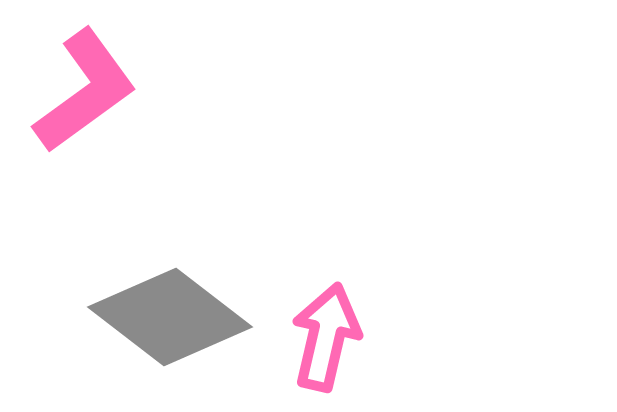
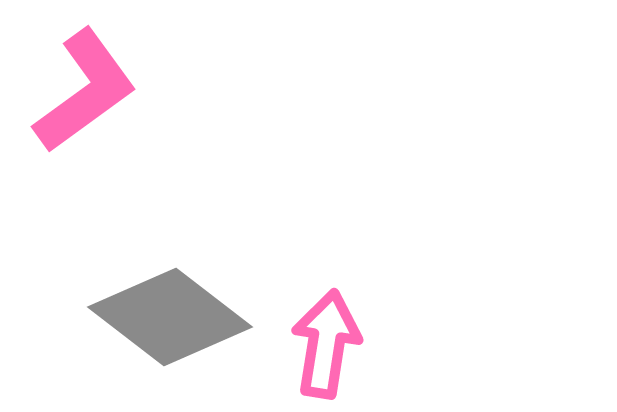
pink arrow: moved 7 px down; rotated 4 degrees counterclockwise
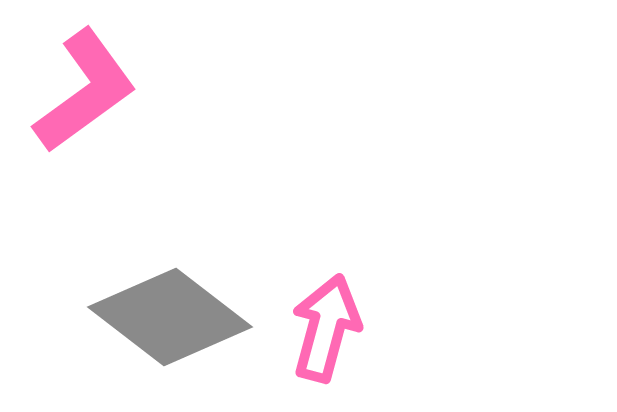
pink arrow: moved 16 px up; rotated 6 degrees clockwise
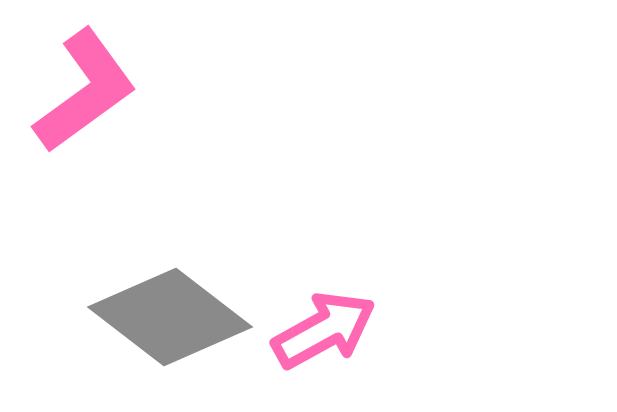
pink arrow: moved 2 px left, 2 px down; rotated 46 degrees clockwise
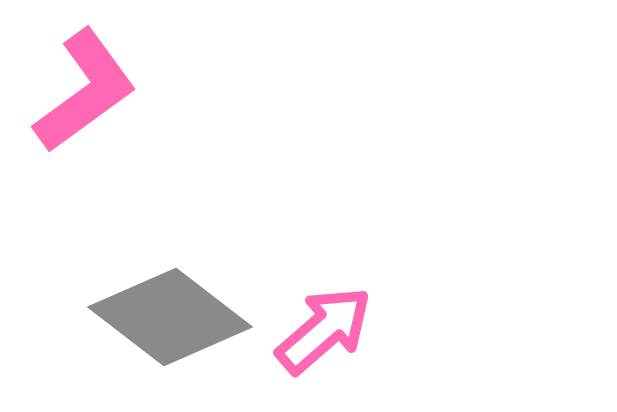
pink arrow: rotated 12 degrees counterclockwise
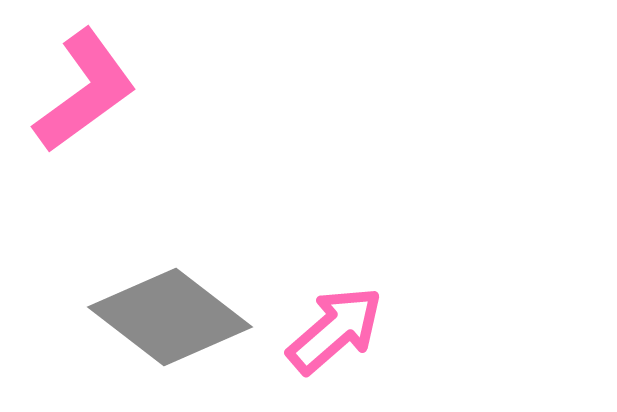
pink arrow: moved 11 px right
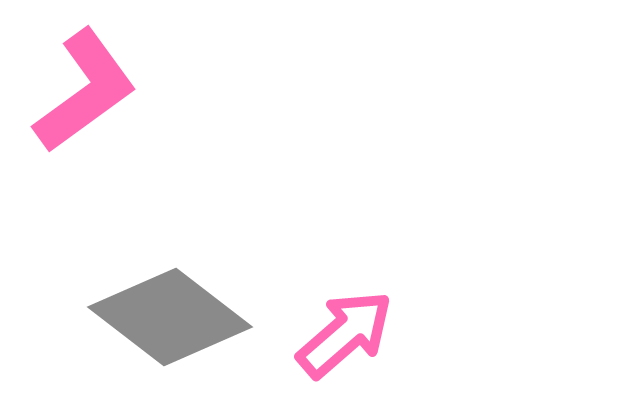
pink arrow: moved 10 px right, 4 px down
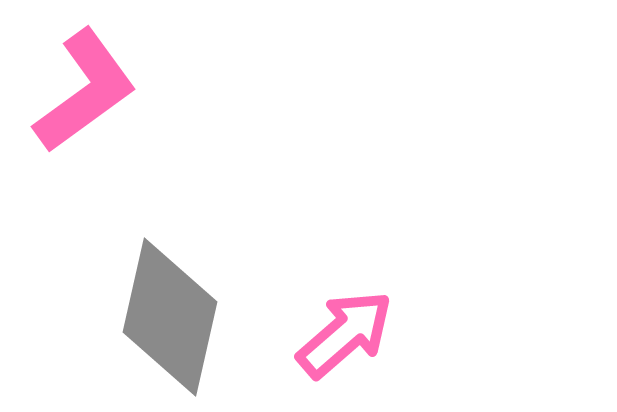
gray diamond: rotated 65 degrees clockwise
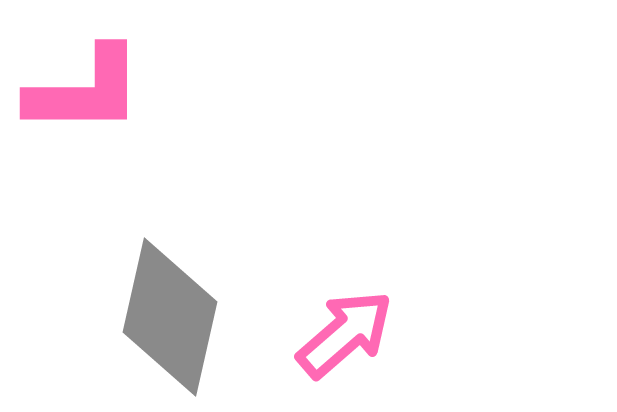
pink L-shape: rotated 36 degrees clockwise
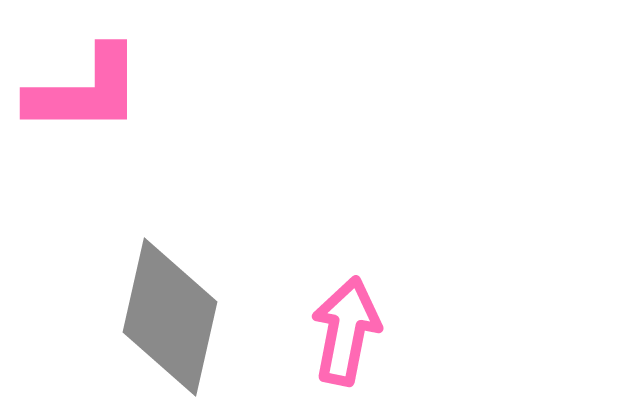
pink arrow: moved 1 px right, 3 px up; rotated 38 degrees counterclockwise
